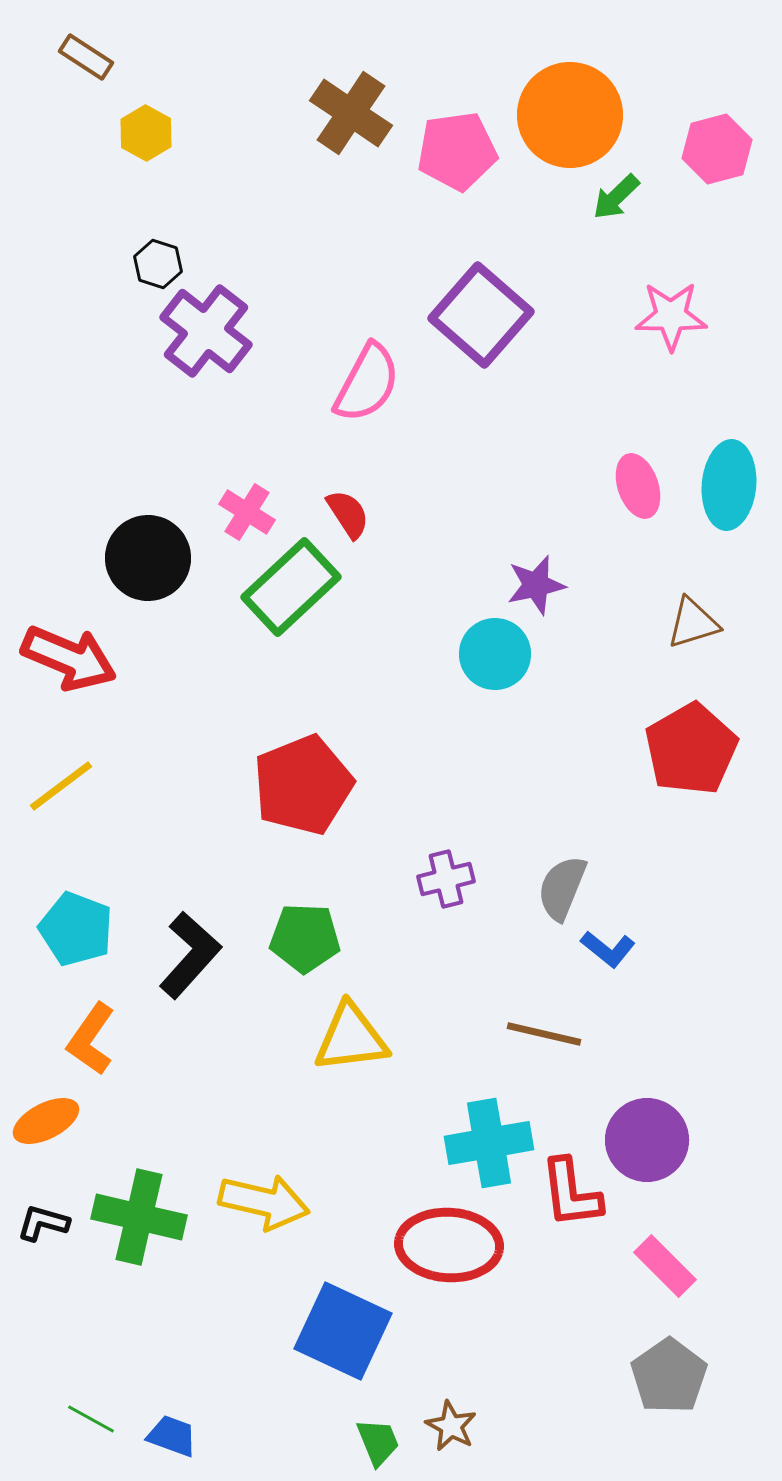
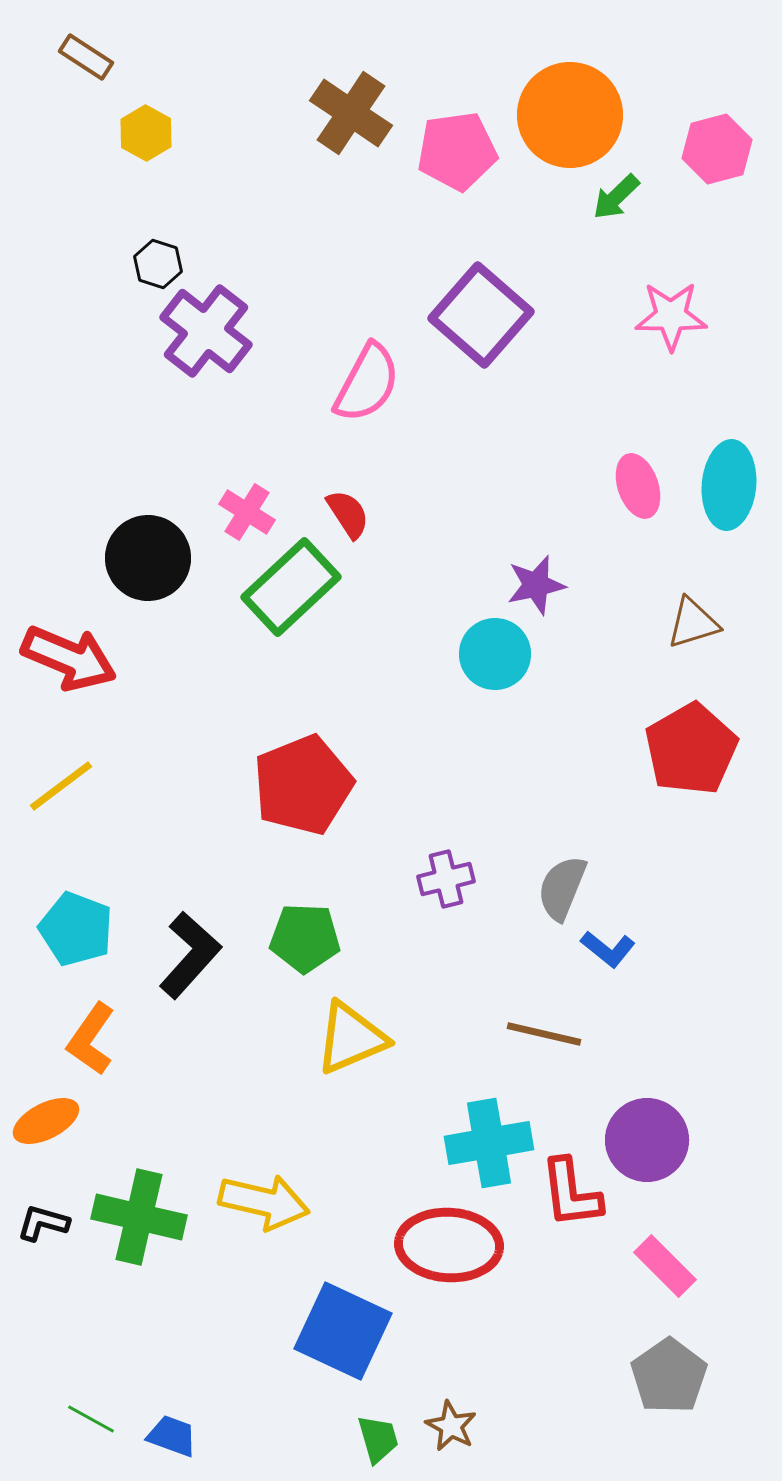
yellow triangle at (351, 1038): rotated 16 degrees counterclockwise
green trapezoid at (378, 1442): moved 3 px up; rotated 6 degrees clockwise
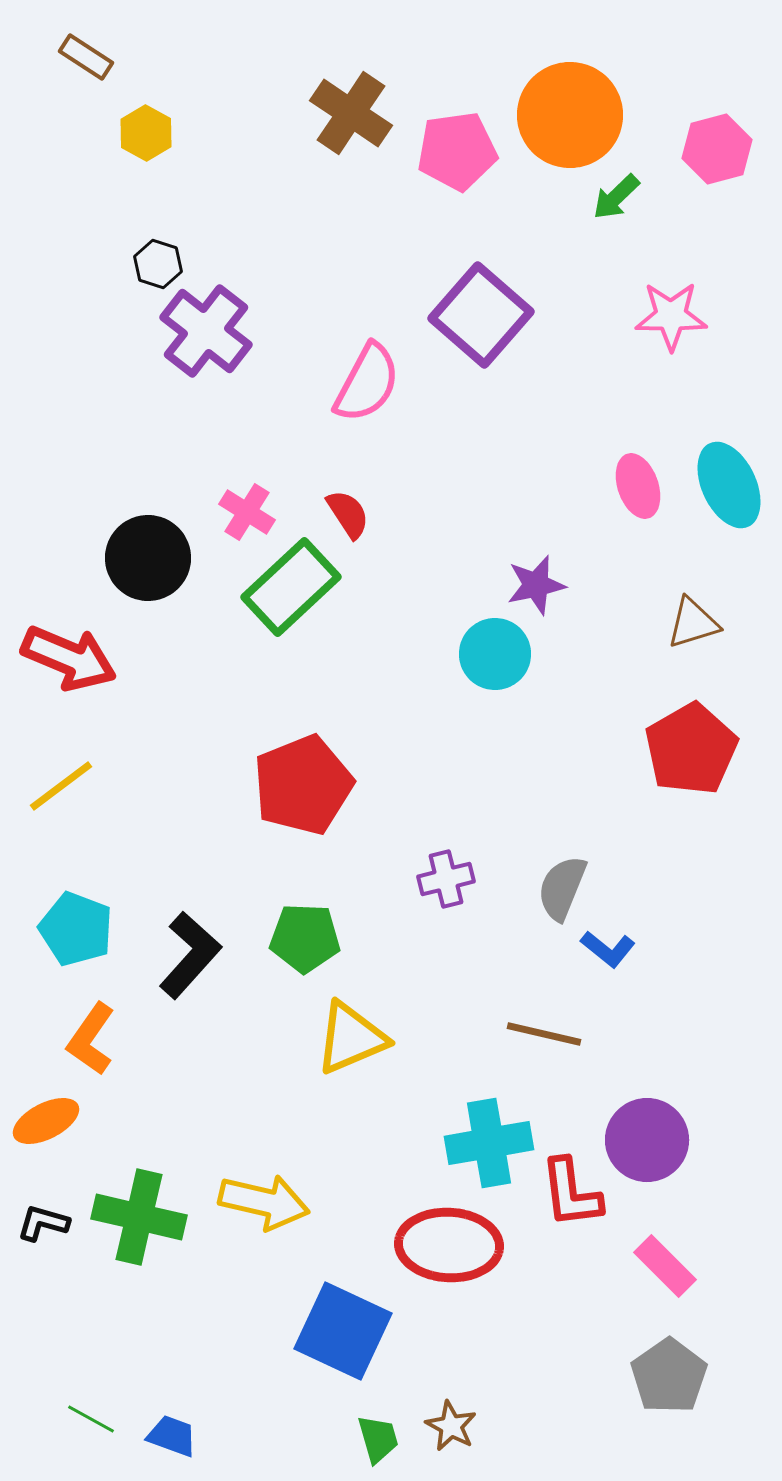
cyan ellipse at (729, 485): rotated 30 degrees counterclockwise
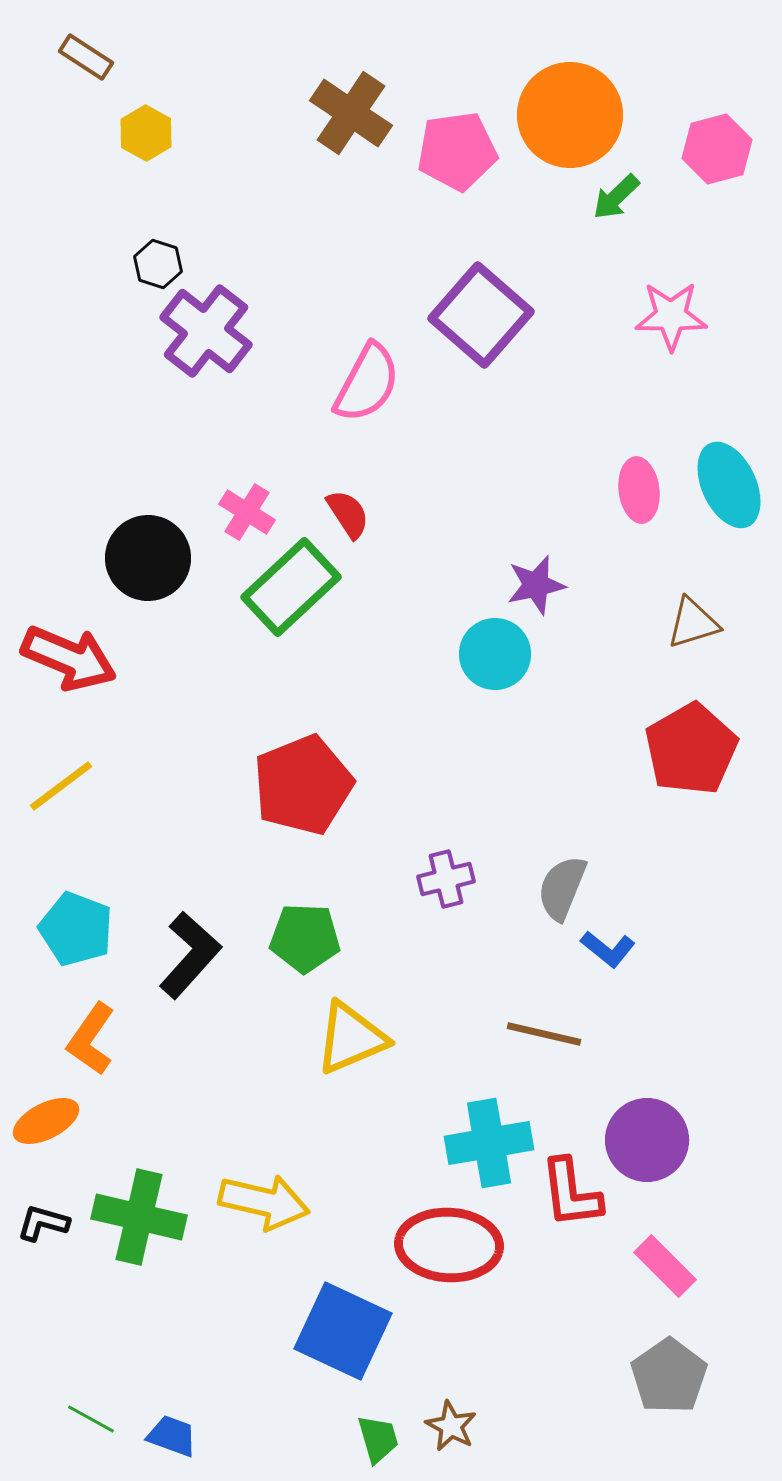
pink ellipse at (638, 486): moved 1 px right, 4 px down; rotated 12 degrees clockwise
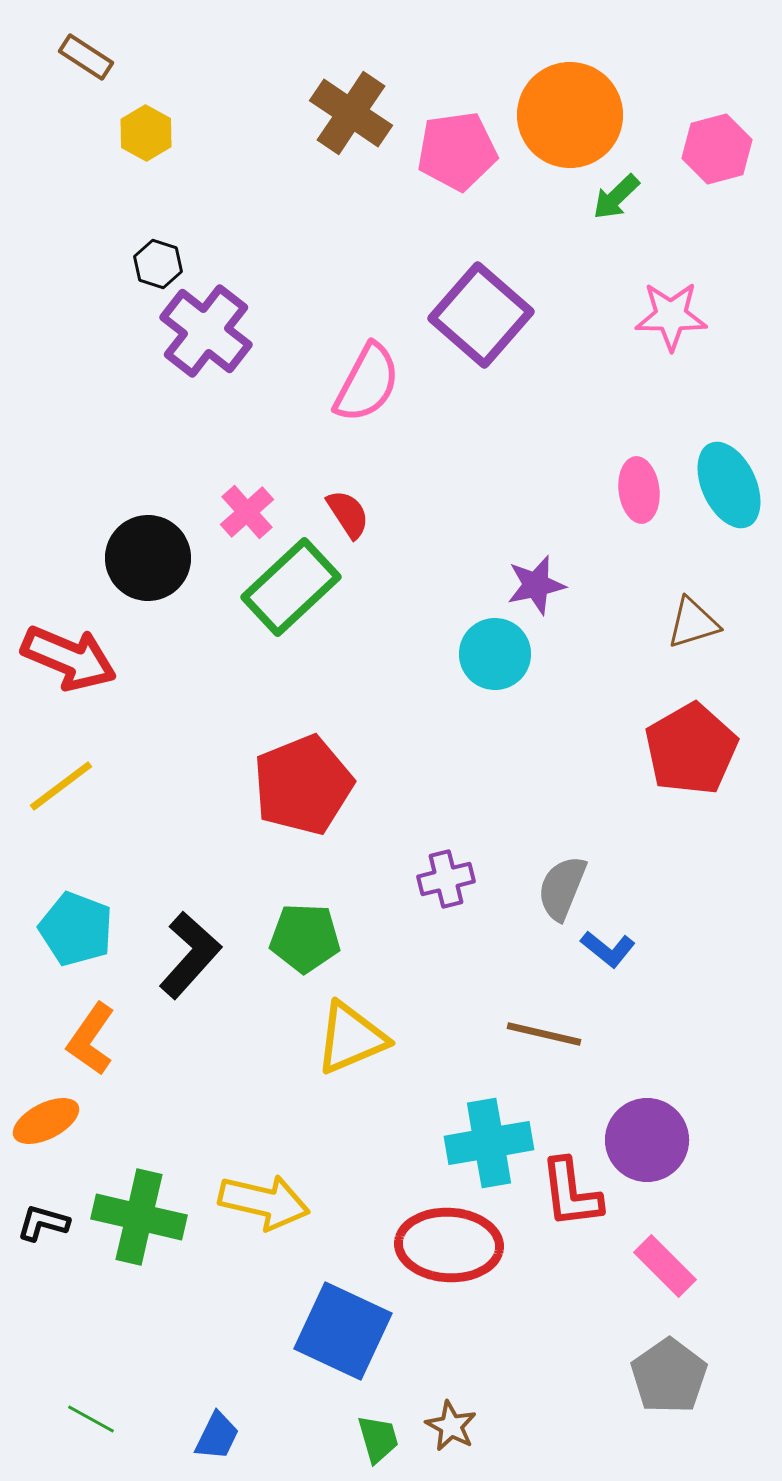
pink cross at (247, 512): rotated 16 degrees clockwise
blue trapezoid at (172, 1436): moved 45 px right; rotated 96 degrees clockwise
